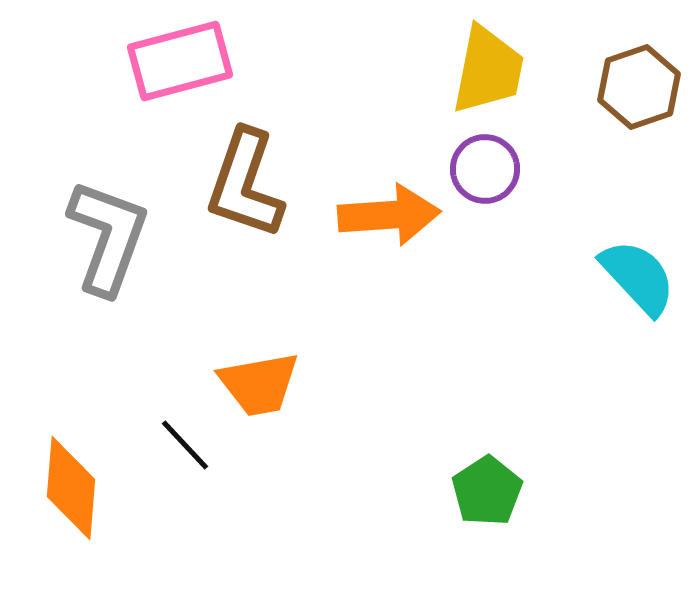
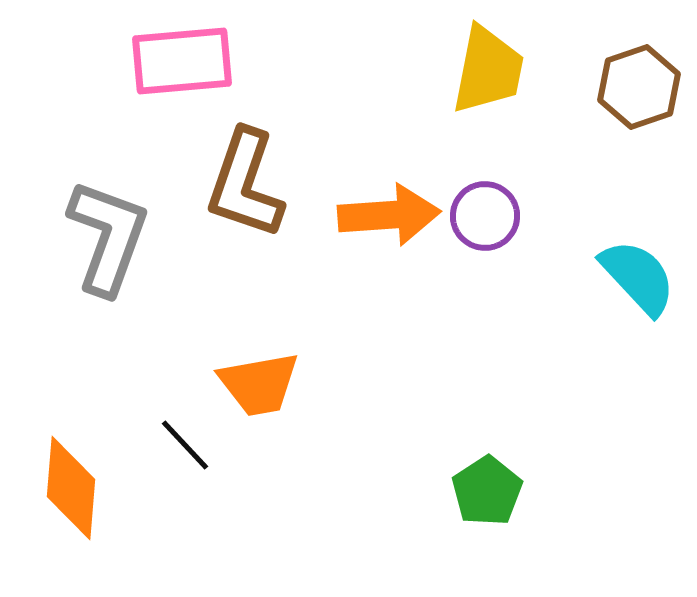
pink rectangle: moved 2 px right; rotated 10 degrees clockwise
purple circle: moved 47 px down
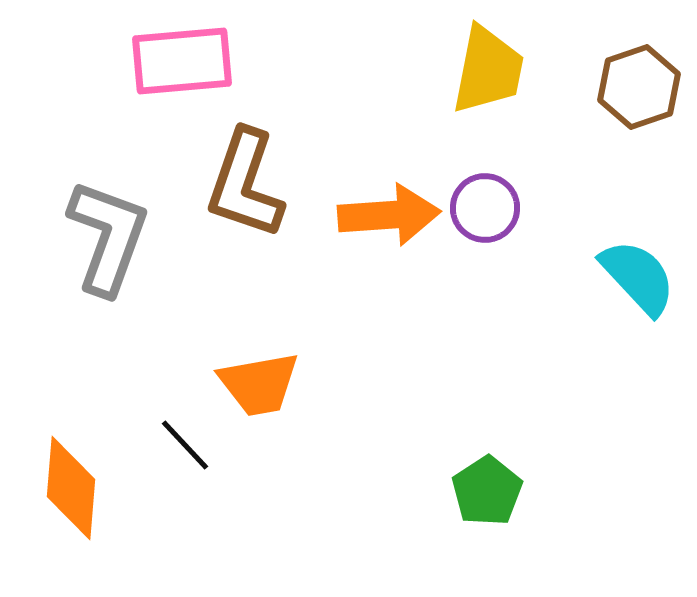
purple circle: moved 8 px up
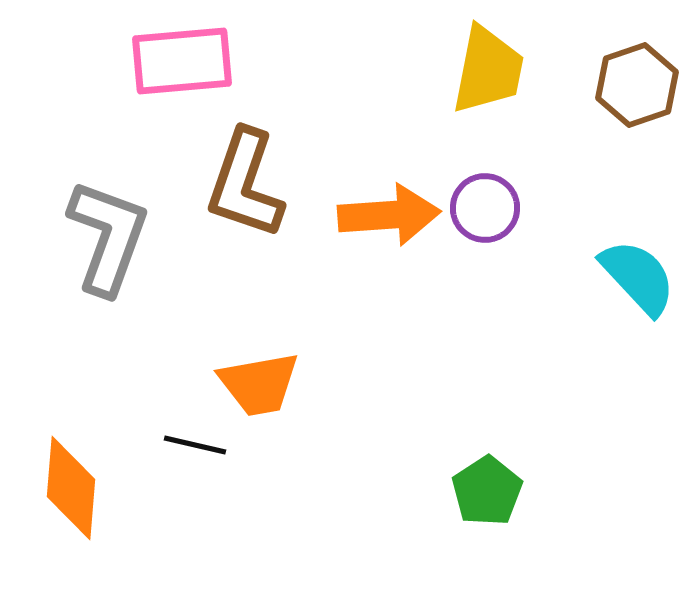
brown hexagon: moved 2 px left, 2 px up
black line: moved 10 px right; rotated 34 degrees counterclockwise
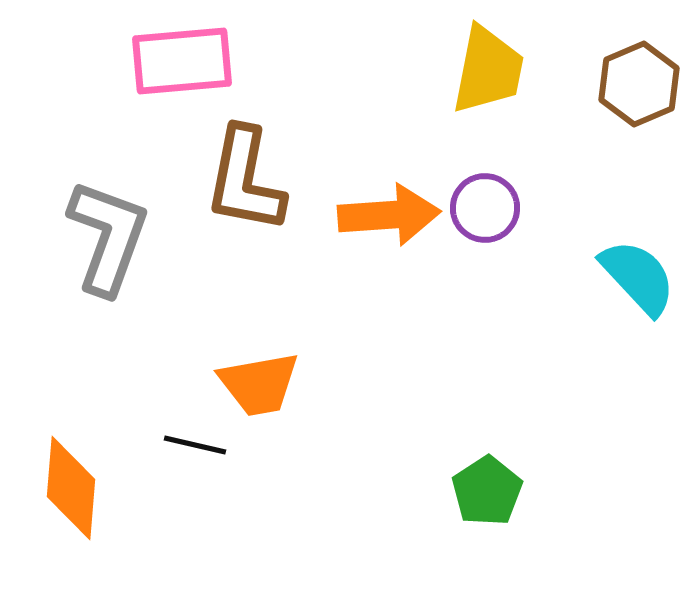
brown hexagon: moved 2 px right, 1 px up; rotated 4 degrees counterclockwise
brown L-shape: moved 4 px up; rotated 8 degrees counterclockwise
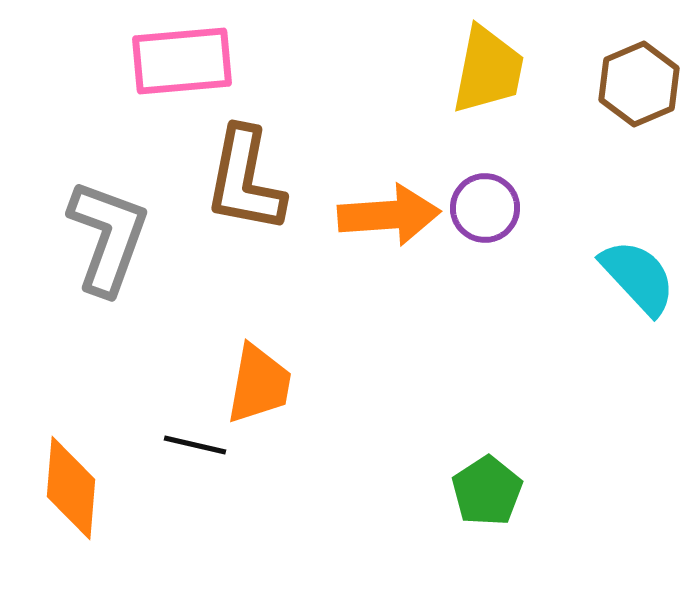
orange trapezoid: rotated 70 degrees counterclockwise
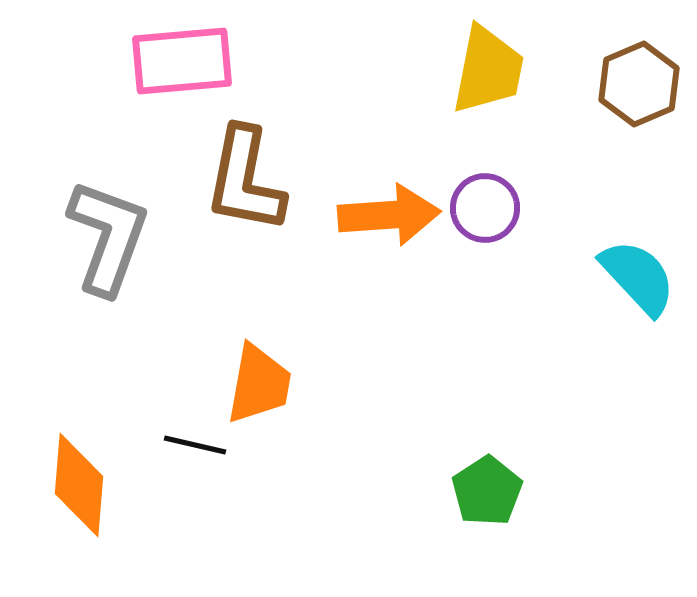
orange diamond: moved 8 px right, 3 px up
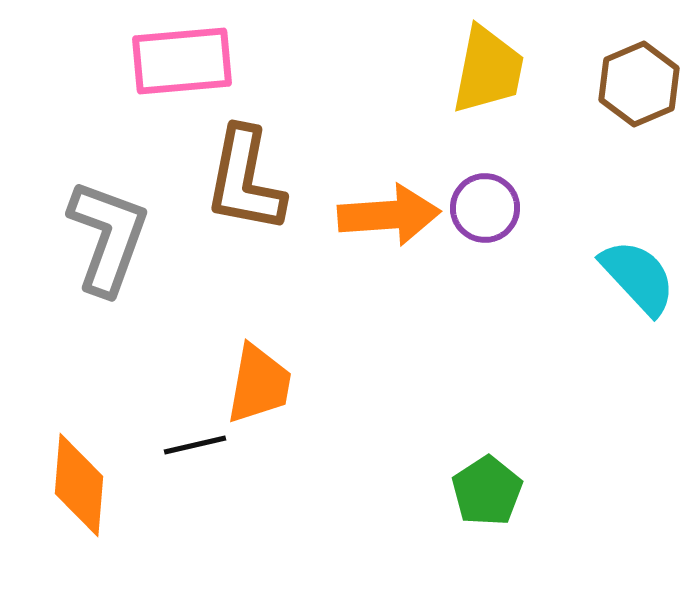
black line: rotated 26 degrees counterclockwise
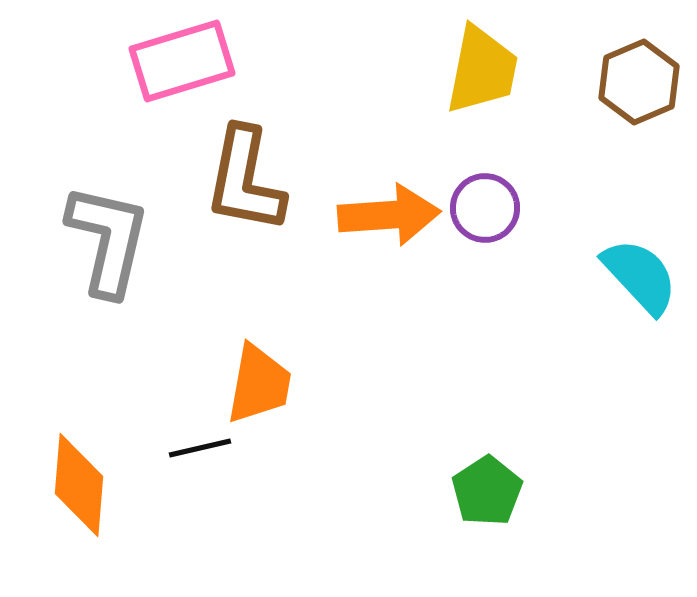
pink rectangle: rotated 12 degrees counterclockwise
yellow trapezoid: moved 6 px left
brown hexagon: moved 2 px up
gray L-shape: moved 3 px down; rotated 7 degrees counterclockwise
cyan semicircle: moved 2 px right, 1 px up
black line: moved 5 px right, 3 px down
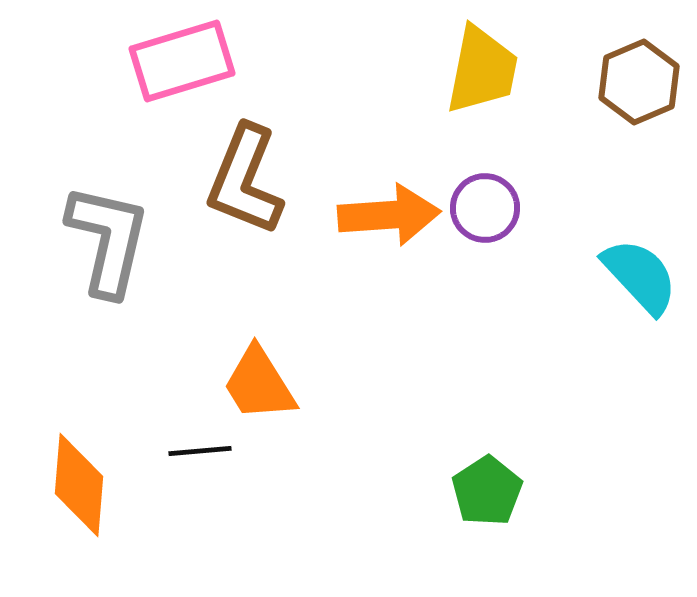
brown L-shape: rotated 11 degrees clockwise
orange trapezoid: rotated 138 degrees clockwise
black line: moved 3 px down; rotated 8 degrees clockwise
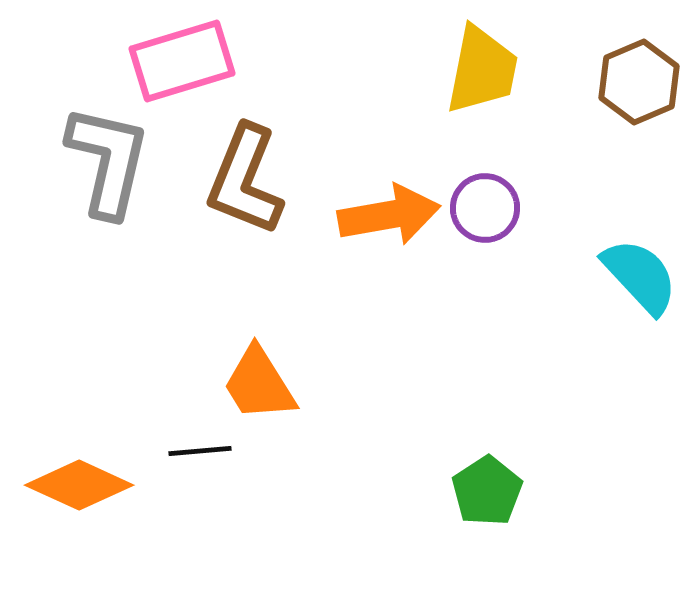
orange arrow: rotated 6 degrees counterclockwise
gray L-shape: moved 79 px up
orange diamond: rotated 70 degrees counterclockwise
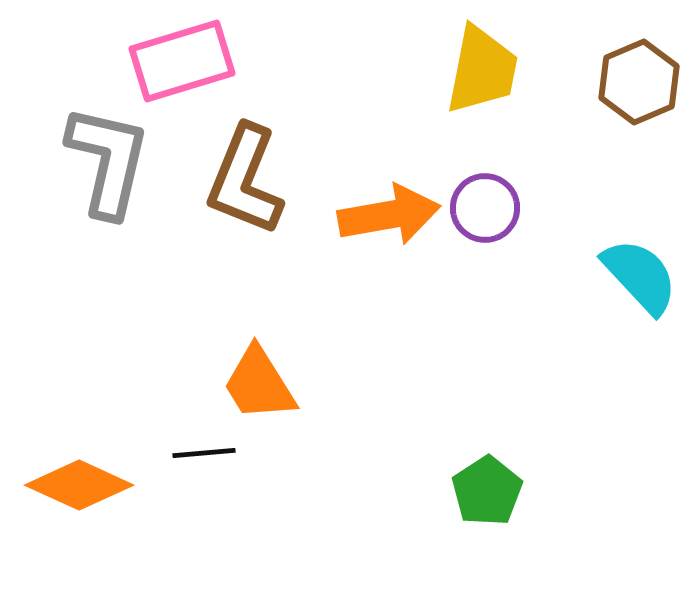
black line: moved 4 px right, 2 px down
